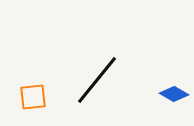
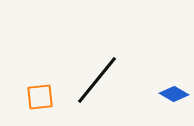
orange square: moved 7 px right
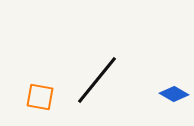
orange square: rotated 16 degrees clockwise
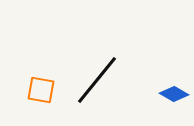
orange square: moved 1 px right, 7 px up
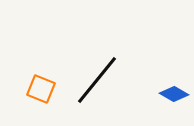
orange square: moved 1 px up; rotated 12 degrees clockwise
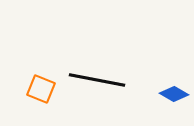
black line: rotated 62 degrees clockwise
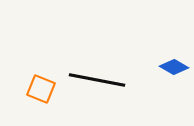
blue diamond: moved 27 px up
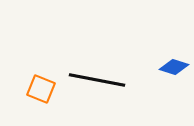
blue diamond: rotated 12 degrees counterclockwise
